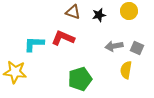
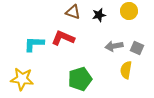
yellow star: moved 7 px right, 7 px down
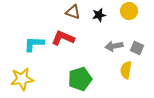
yellow star: rotated 15 degrees counterclockwise
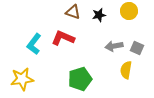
cyan L-shape: rotated 55 degrees counterclockwise
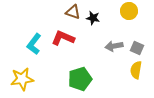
black star: moved 6 px left, 3 px down; rotated 24 degrees clockwise
yellow semicircle: moved 10 px right
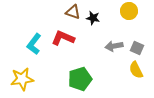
yellow semicircle: rotated 36 degrees counterclockwise
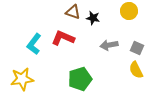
gray arrow: moved 5 px left, 1 px up
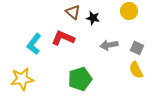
brown triangle: rotated 21 degrees clockwise
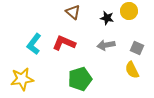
black star: moved 14 px right
red L-shape: moved 1 px right, 5 px down
gray arrow: moved 3 px left
yellow semicircle: moved 4 px left
